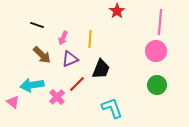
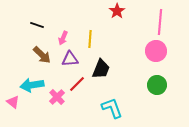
purple triangle: rotated 18 degrees clockwise
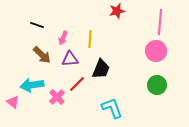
red star: rotated 21 degrees clockwise
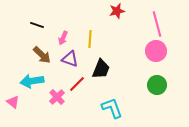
pink line: moved 3 px left, 2 px down; rotated 20 degrees counterclockwise
purple triangle: rotated 24 degrees clockwise
cyan arrow: moved 4 px up
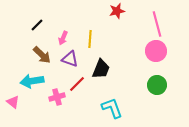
black line: rotated 64 degrees counterclockwise
pink cross: rotated 28 degrees clockwise
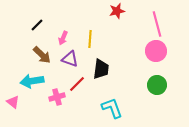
black trapezoid: rotated 15 degrees counterclockwise
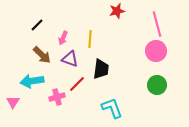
pink triangle: rotated 24 degrees clockwise
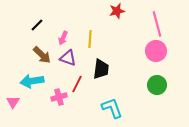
purple triangle: moved 2 px left, 1 px up
red line: rotated 18 degrees counterclockwise
pink cross: moved 2 px right
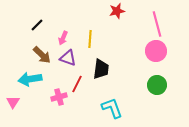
cyan arrow: moved 2 px left, 2 px up
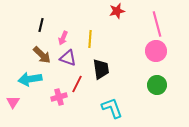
black line: moved 4 px right; rotated 32 degrees counterclockwise
black trapezoid: rotated 15 degrees counterclockwise
